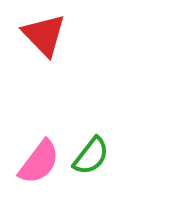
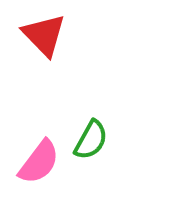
green semicircle: moved 16 px up; rotated 9 degrees counterclockwise
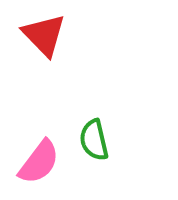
green semicircle: moved 3 px right; rotated 138 degrees clockwise
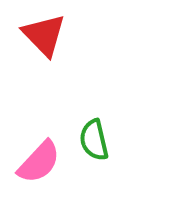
pink semicircle: rotated 6 degrees clockwise
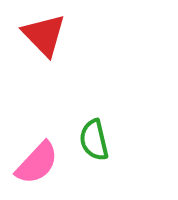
pink semicircle: moved 2 px left, 1 px down
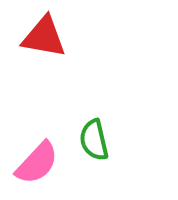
red triangle: moved 2 px down; rotated 36 degrees counterclockwise
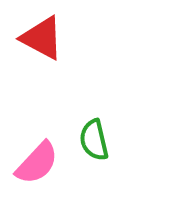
red triangle: moved 2 px left, 1 px down; rotated 18 degrees clockwise
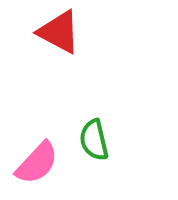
red triangle: moved 17 px right, 6 px up
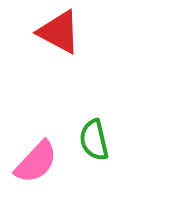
pink semicircle: moved 1 px left, 1 px up
